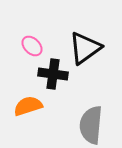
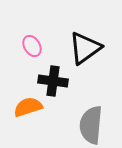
pink ellipse: rotated 15 degrees clockwise
black cross: moved 7 px down
orange semicircle: moved 1 px down
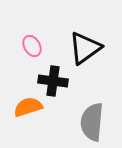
gray semicircle: moved 1 px right, 3 px up
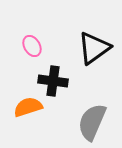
black triangle: moved 9 px right
gray semicircle: rotated 18 degrees clockwise
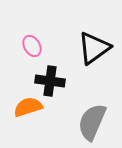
black cross: moved 3 px left
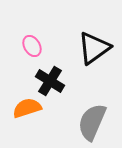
black cross: rotated 24 degrees clockwise
orange semicircle: moved 1 px left, 1 px down
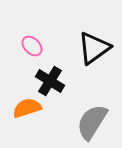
pink ellipse: rotated 15 degrees counterclockwise
gray semicircle: rotated 9 degrees clockwise
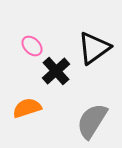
black cross: moved 6 px right, 10 px up; rotated 16 degrees clockwise
gray semicircle: moved 1 px up
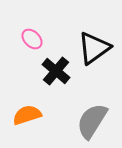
pink ellipse: moved 7 px up
black cross: rotated 8 degrees counterclockwise
orange semicircle: moved 7 px down
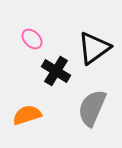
black cross: rotated 8 degrees counterclockwise
gray semicircle: moved 13 px up; rotated 9 degrees counterclockwise
